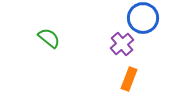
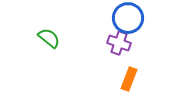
blue circle: moved 15 px left
purple cross: moved 3 px left, 1 px up; rotated 30 degrees counterclockwise
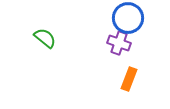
green semicircle: moved 4 px left
